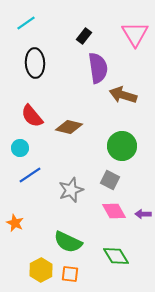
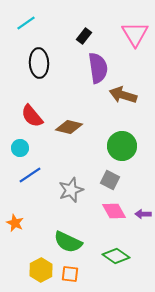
black ellipse: moved 4 px right
green diamond: rotated 24 degrees counterclockwise
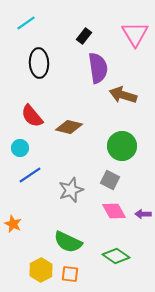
orange star: moved 2 px left, 1 px down
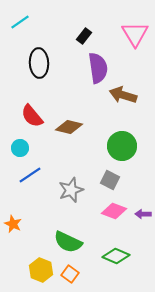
cyan line: moved 6 px left, 1 px up
pink diamond: rotated 40 degrees counterclockwise
green diamond: rotated 12 degrees counterclockwise
yellow hexagon: rotated 10 degrees counterclockwise
orange square: rotated 30 degrees clockwise
